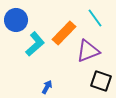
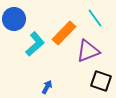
blue circle: moved 2 px left, 1 px up
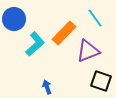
blue arrow: rotated 48 degrees counterclockwise
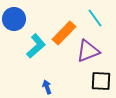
cyan L-shape: moved 1 px right, 2 px down
black square: rotated 15 degrees counterclockwise
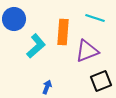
cyan line: rotated 36 degrees counterclockwise
orange rectangle: moved 1 px left, 1 px up; rotated 40 degrees counterclockwise
purple triangle: moved 1 px left
black square: rotated 25 degrees counterclockwise
blue arrow: rotated 40 degrees clockwise
